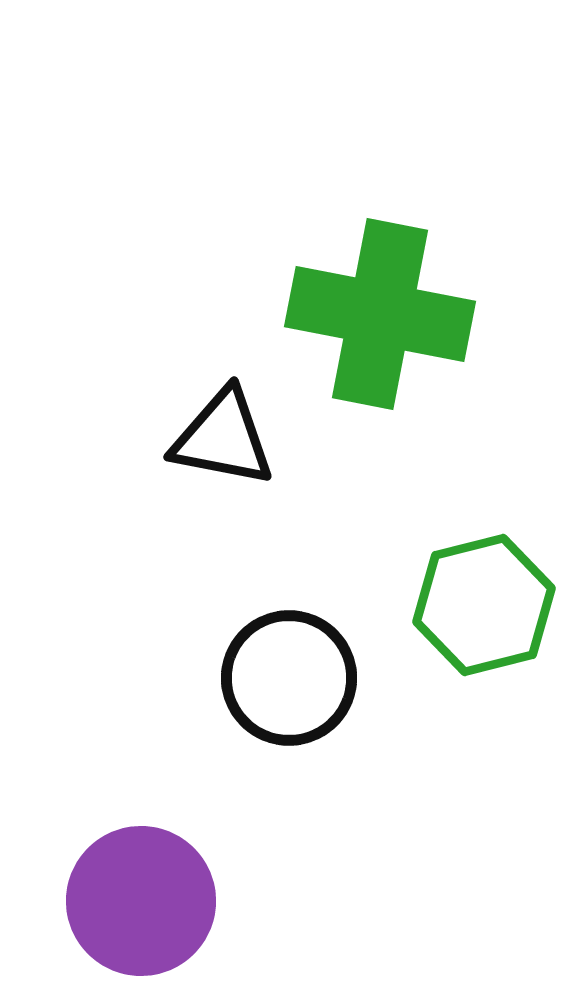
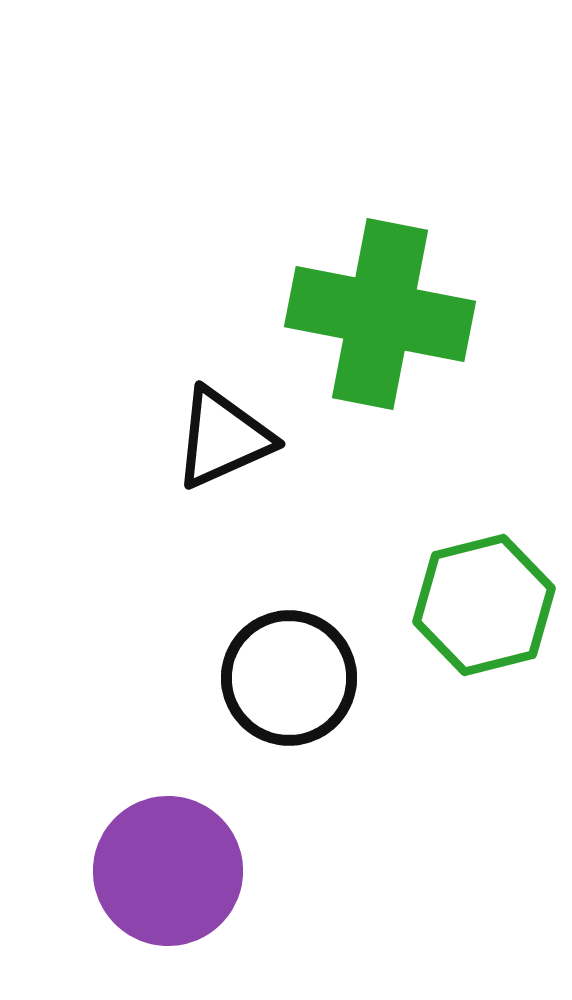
black triangle: rotated 35 degrees counterclockwise
purple circle: moved 27 px right, 30 px up
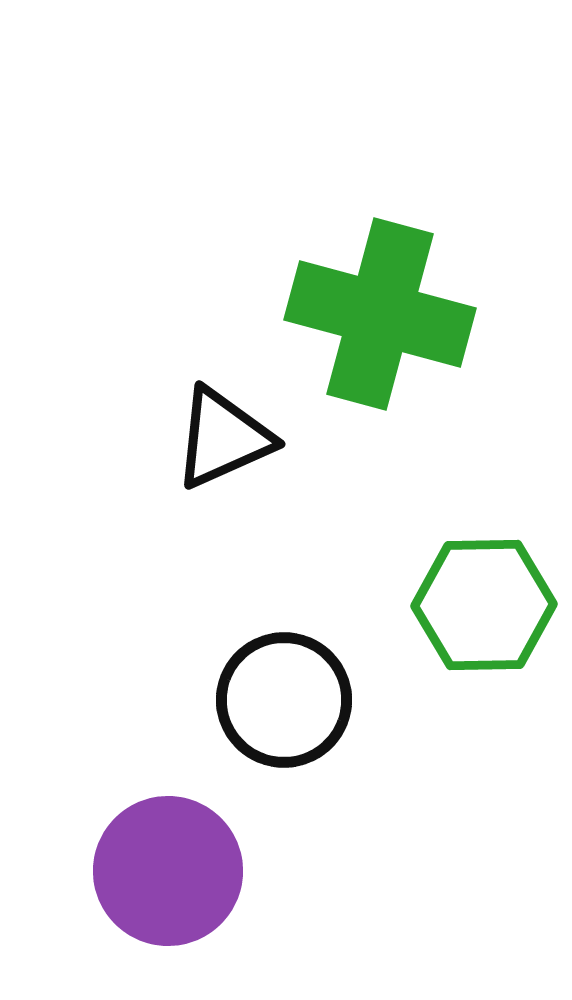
green cross: rotated 4 degrees clockwise
green hexagon: rotated 13 degrees clockwise
black circle: moved 5 px left, 22 px down
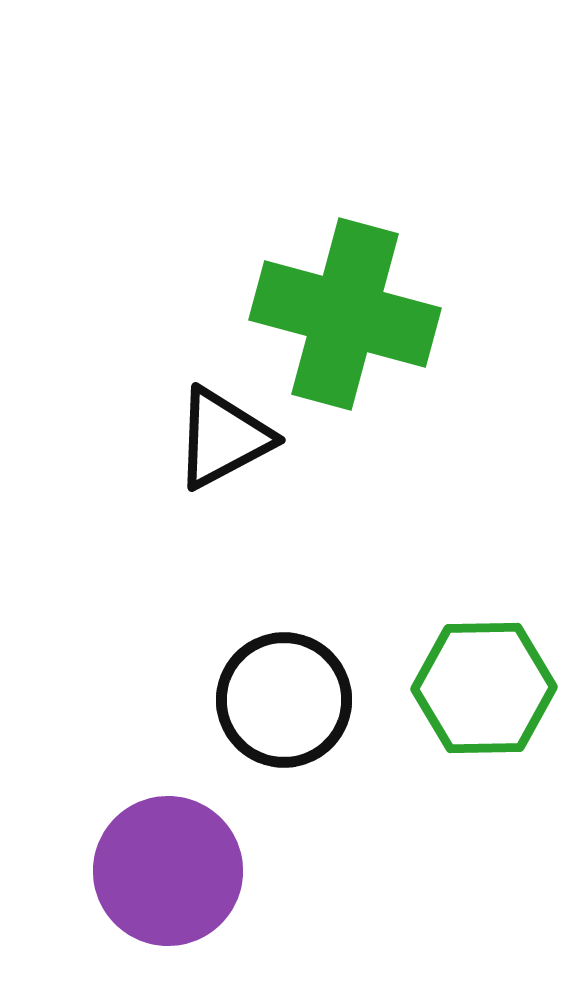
green cross: moved 35 px left
black triangle: rotated 4 degrees counterclockwise
green hexagon: moved 83 px down
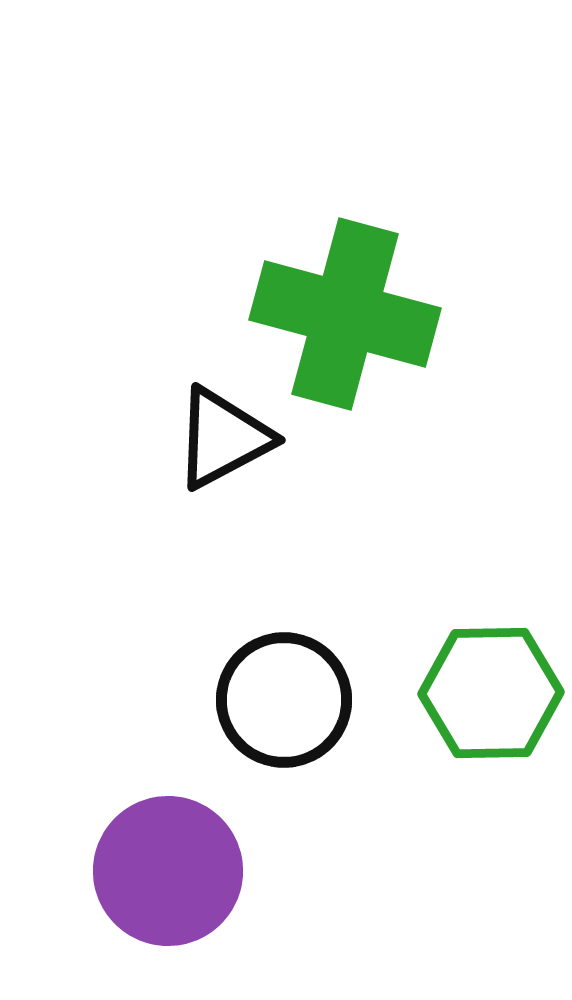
green hexagon: moved 7 px right, 5 px down
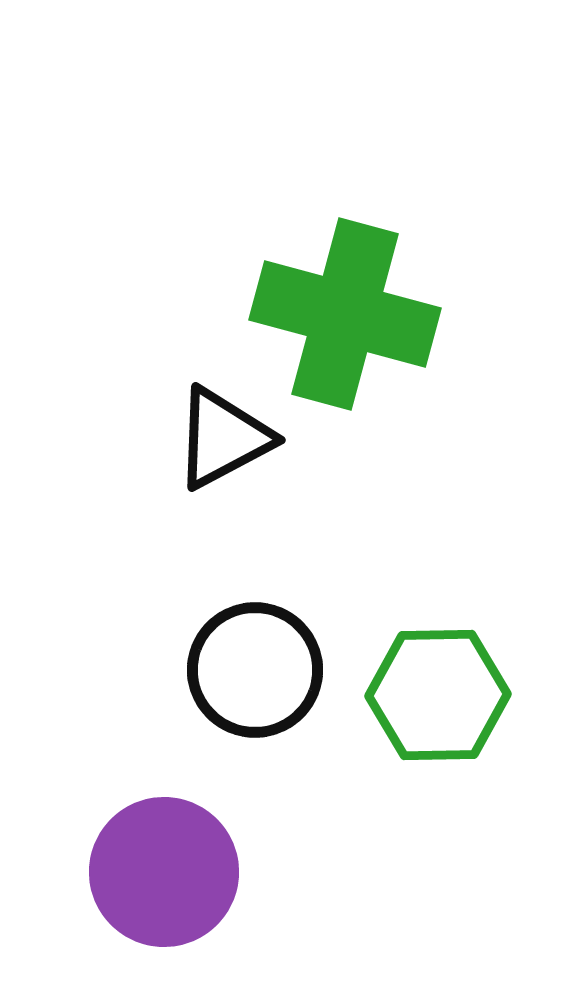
green hexagon: moved 53 px left, 2 px down
black circle: moved 29 px left, 30 px up
purple circle: moved 4 px left, 1 px down
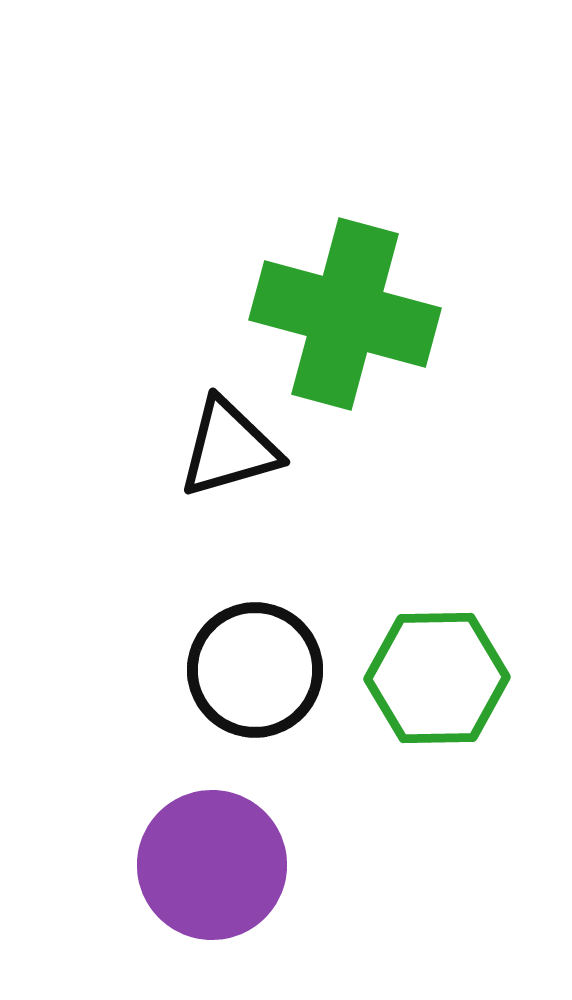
black triangle: moved 6 px right, 10 px down; rotated 12 degrees clockwise
green hexagon: moved 1 px left, 17 px up
purple circle: moved 48 px right, 7 px up
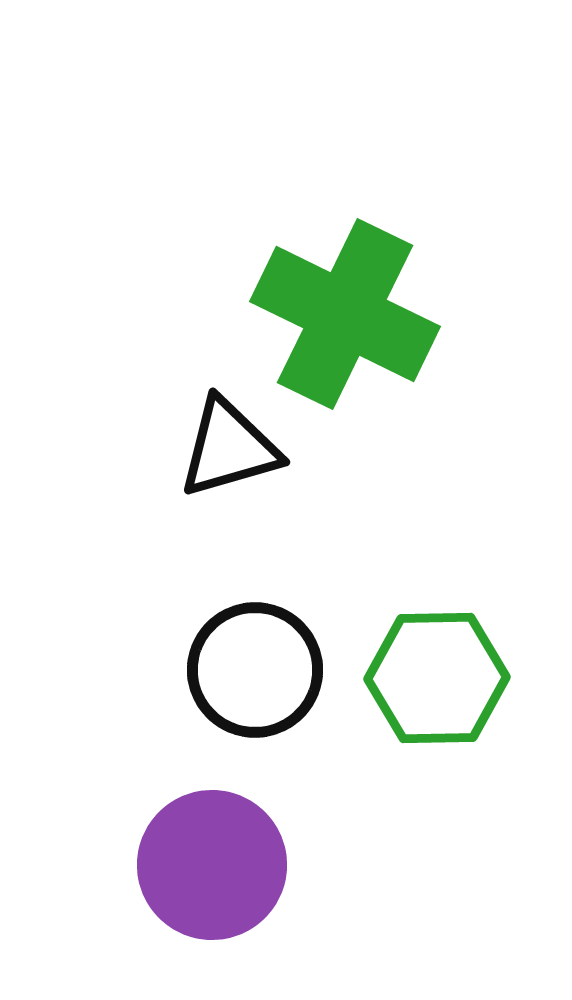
green cross: rotated 11 degrees clockwise
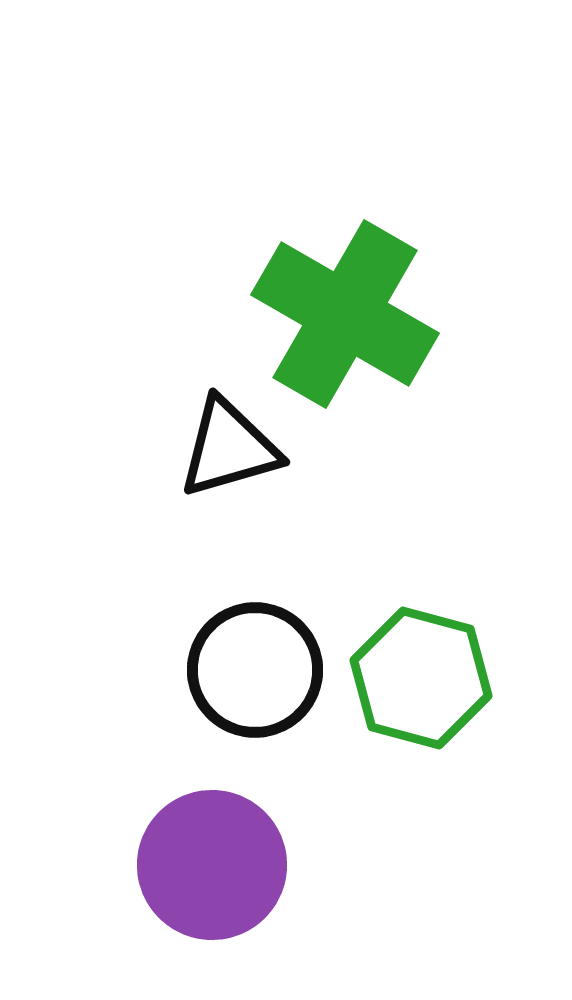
green cross: rotated 4 degrees clockwise
green hexagon: moved 16 px left; rotated 16 degrees clockwise
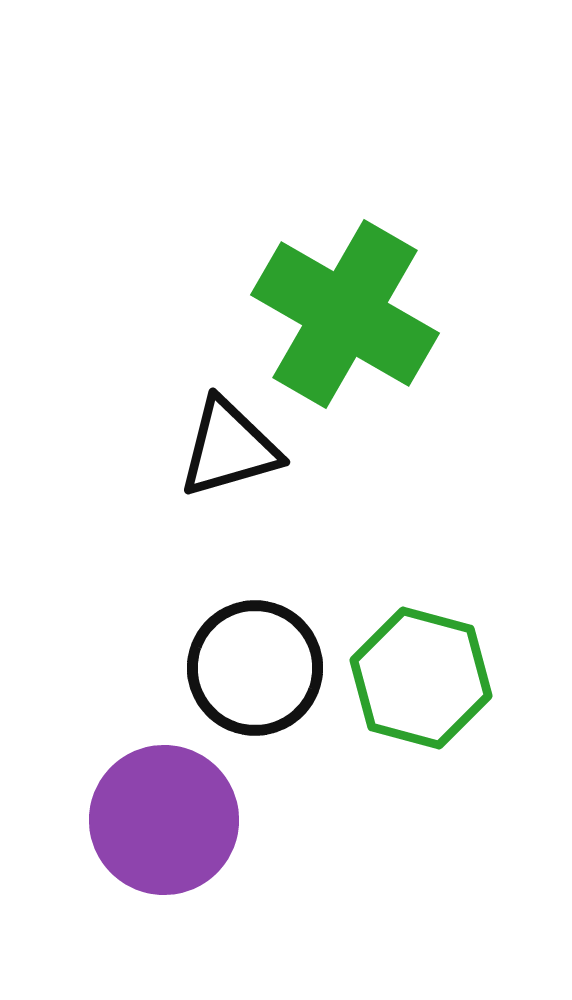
black circle: moved 2 px up
purple circle: moved 48 px left, 45 px up
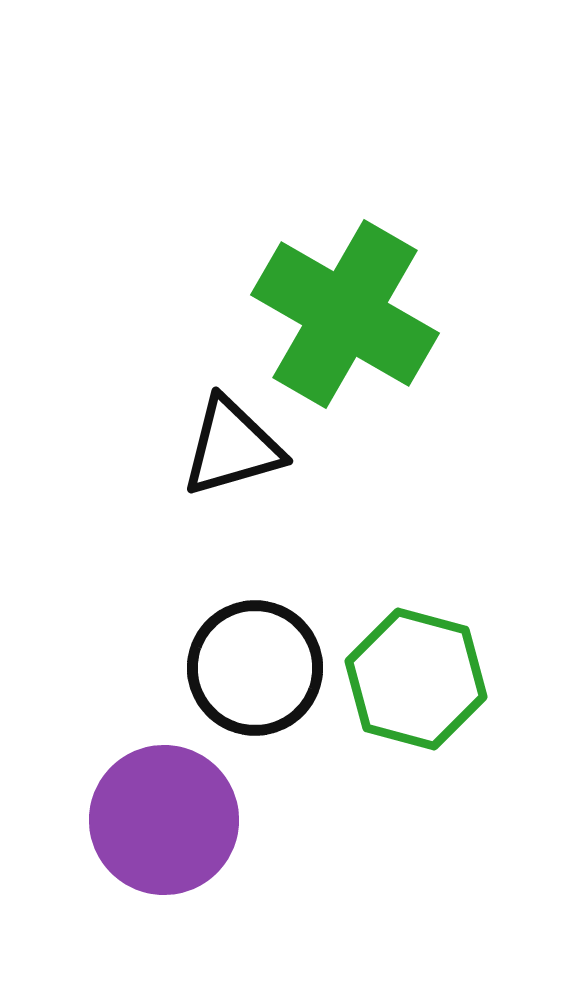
black triangle: moved 3 px right, 1 px up
green hexagon: moved 5 px left, 1 px down
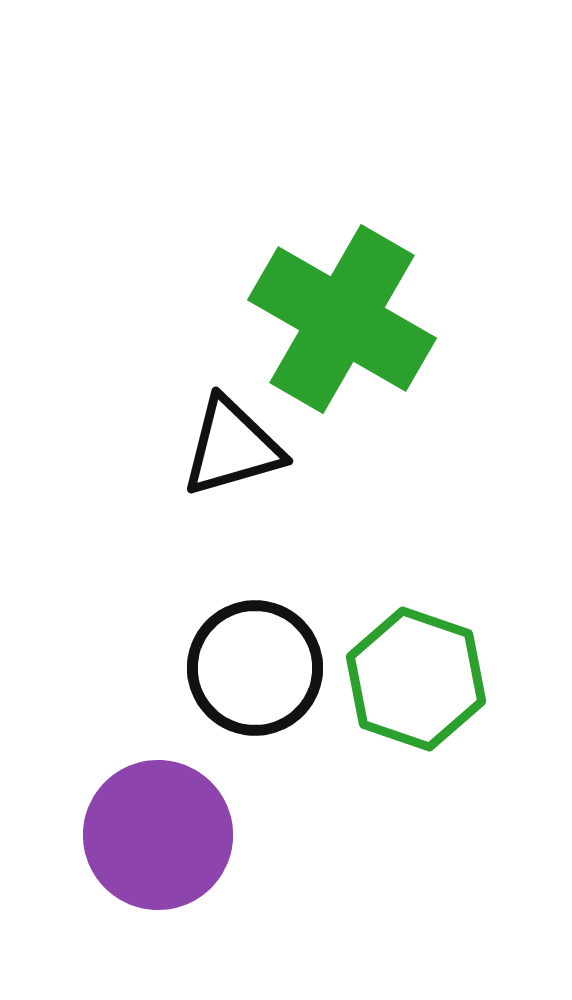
green cross: moved 3 px left, 5 px down
green hexagon: rotated 4 degrees clockwise
purple circle: moved 6 px left, 15 px down
